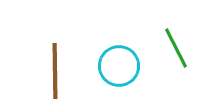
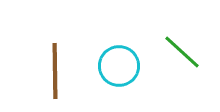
green line: moved 6 px right, 4 px down; rotated 21 degrees counterclockwise
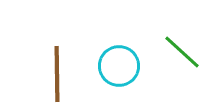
brown line: moved 2 px right, 3 px down
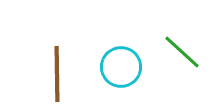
cyan circle: moved 2 px right, 1 px down
